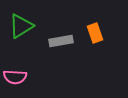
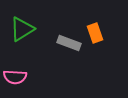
green triangle: moved 1 px right, 3 px down
gray rectangle: moved 8 px right, 2 px down; rotated 30 degrees clockwise
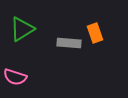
gray rectangle: rotated 15 degrees counterclockwise
pink semicircle: rotated 15 degrees clockwise
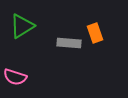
green triangle: moved 3 px up
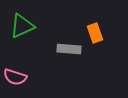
green triangle: rotated 8 degrees clockwise
gray rectangle: moved 6 px down
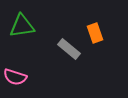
green triangle: rotated 16 degrees clockwise
gray rectangle: rotated 35 degrees clockwise
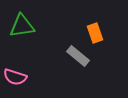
gray rectangle: moved 9 px right, 7 px down
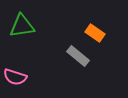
orange rectangle: rotated 36 degrees counterclockwise
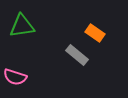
gray rectangle: moved 1 px left, 1 px up
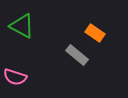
green triangle: rotated 36 degrees clockwise
